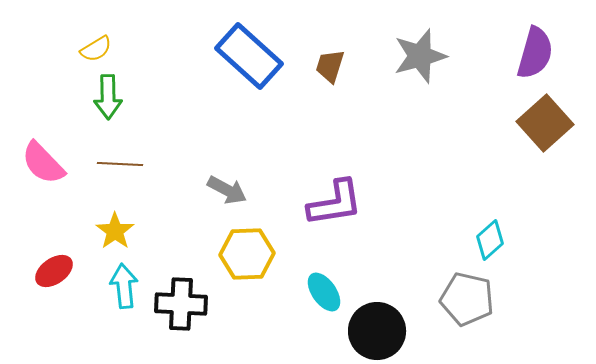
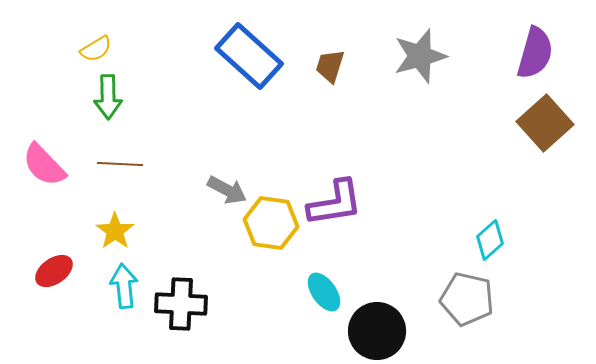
pink semicircle: moved 1 px right, 2 px down
yellow hexagon: moved 24 px right, 31 px up; rotated 10 degrees clockwise
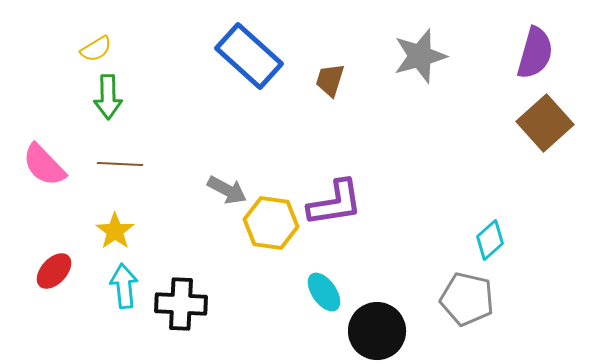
brown trapezoid: moved 14 px down
red ellipse: rotated 12 degrees counterclockwise
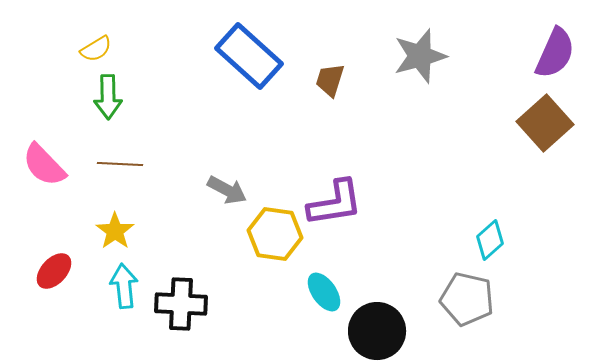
purple semicircle: moved 20 px right; rotated 8 degrees clockwise
yellow hexagon: moved 4 px right, 11 px down
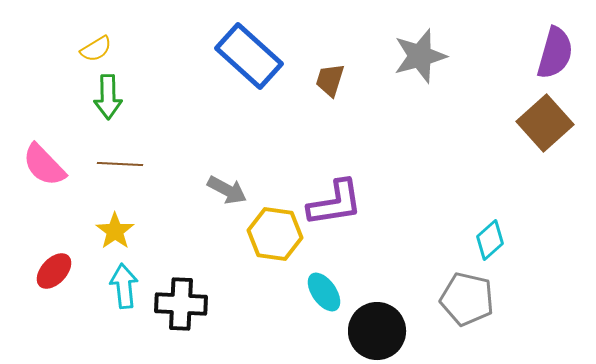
purple semicircle: rotated 8 degrees counterclockwise
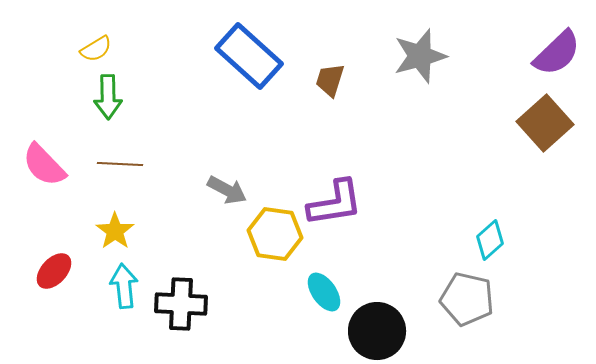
purple semicircle: moved 2 px right; rotated 30 degrees clockwise
